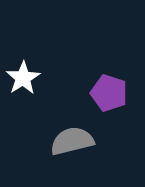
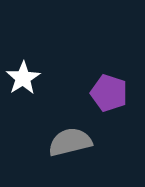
gray semicircle: moved 2 px left, 1 px down
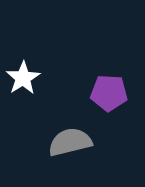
purple pentagon: rotated 15 degrees counterclockwise
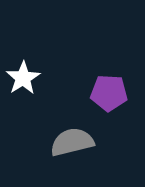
gray semicircle: moved 2 px right
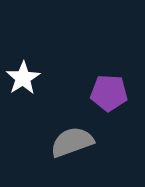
gray semicircle: rotated 6 degrees counterclockwise
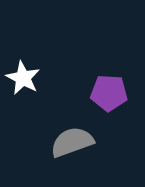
white star: rotated 12 degrees counterclockwise
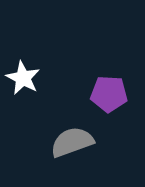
purple pentagon: moved 1 px down
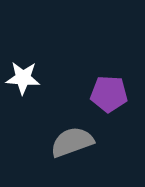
white star: rotated 24 degrees counterclockwise
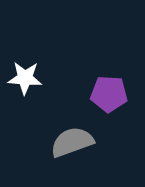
white star: moved 2 px right
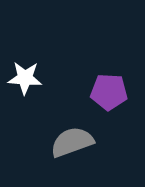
purple pentagon: moved 2 px up
